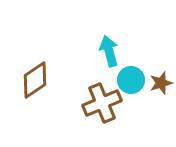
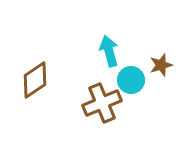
brown star: moved 18 px up
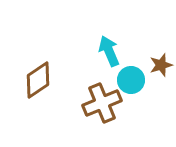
cyan arrow: rotated 8 degrees counterclockwise
brown diamond: moved 3 px right
